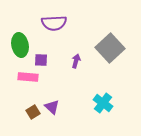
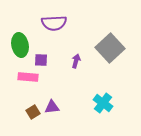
purple triangle: rotated 49 degrees counterclockwise
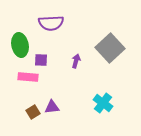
purple semicircle: moved 3 px left
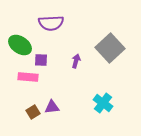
green ellipse: rotated 45 degrees counterclockwise
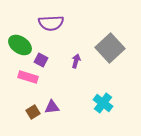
purple square: rotated 24 degrees clockwise
pink rectangle: rotated 12 degrees clockwise
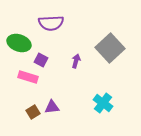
green ellipse: moved 1 px left, 2 px up; rotated 15 degrees counterclockwise
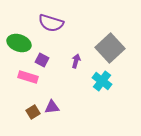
purple semicircle: rotated 20 degrees clockwise
purple square: moved 1 px right
cyan cross: moved 1 px left, 22 px up
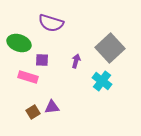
purple square: rotated 24 degrees counterclockwise
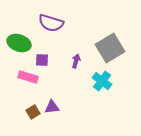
gray square: rotated 12 degrees clockwise
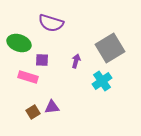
cyan cross: rotated 18 degrees clockwise
